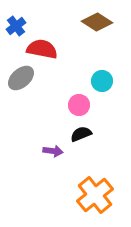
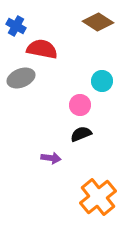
brown diamond: moved 1 px right
blue cross: rotated 24 degrees counterclockwise
gray ellipse: rotated 20 degrees clockwise
pink circle: moved 1 px right
purple arrow: moved 2 px left, 7 px down
orange cross: moved 3 px right, 2 px down
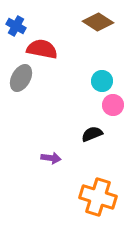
gray ellipse: rotated 40 degrees counterclockwise
pink circle: moved 33 px right
black semicircle: moved 11 px right
orange cross: rotated 33 degrees counterclockwise
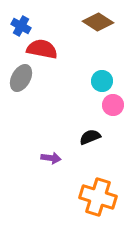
blue cross: moved 5 px right
black semicircle: moved 2 px left, 3 px down
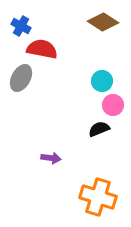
brown diamond: moved 5 px right
black semicircle: moved 9 px right, 8 px up
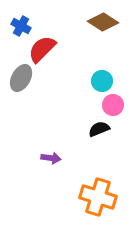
red semicircle: rotated 56 degrees counterclockwise
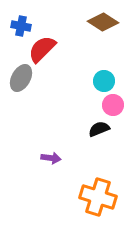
blue cross: rotated 18 degrees counterclockwise
cyan circle: moved 2 px right
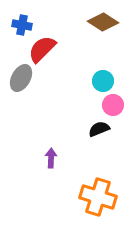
blue cross: moved 1 px right, 1 px up
cyan circle: moved 1 px left
purple arrow: rotated 96 degrees counterclockwise
